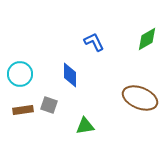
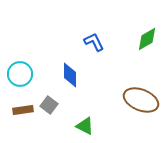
brown ellipse: moved 1 px right, 2 px down
gray square: rotated 18 degrees clockwise
green triangle: rotated 36 degrees clockwise
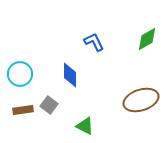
brown ellipse: rotated 40 degrees counterclockwise
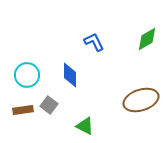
cyan circle: moved 7 px right, 1 px down
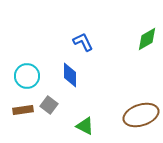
blue L-shape: moved 11 px left
cyan circle: moved 1 px down
brown ellipse: moved 15 px down
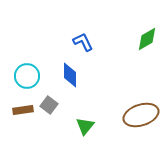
green triangle: rotated 42 degrees clockwise
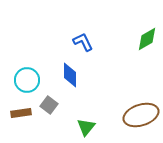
cyan circle: moved 4 px down
brown rectangle: moved 2 px left, 3 px down
green triangle: moved 1 px right, 1 px down
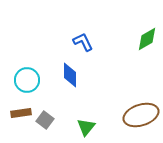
gray square: moved 4 px left, 15 px down
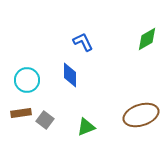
green triangle: rotated 30 degrees clockwise
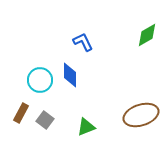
green diamond: moved 4 px up
cyan circle: moved 13 px right
brown rectangle: rotated 54 degrees counterclockwise
